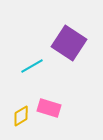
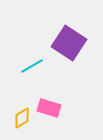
yellow diamond: moved 1 px right, 2 px down
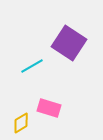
yellow diamond: moved 1 px left, 5 px down
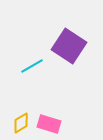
purple square: moved 3 px down
pink rectangle: moved 16 px down
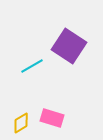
pink rectangle: moved 3 px right, 6 px up
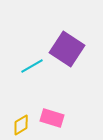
purple square: moved 2 px left, 3 px down
yellow diamond: moved 2 px down
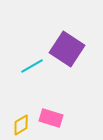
pink rectangle: moved 1 px left
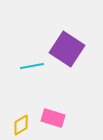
cyan line: rotated 20 degrees clockwise
pink rectangle: moved 2 px right
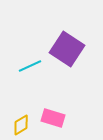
cyan line: moved 2 px left; rotated 15 degrees counterclockwise
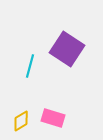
cyan line: rotated 50 degrees counterclockwise
yellow diamond: moved 4 px up
